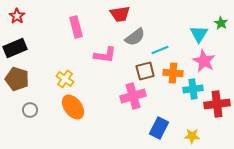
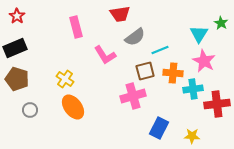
pink L-shape: rotated 50 degrees clockwise
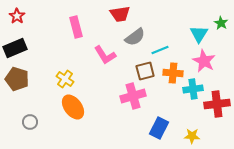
gray circle: moved 12 px down
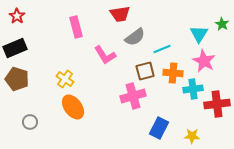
green star: moved 1 px right, 1 px down
cyan line: moved 2 px right, 1 px up
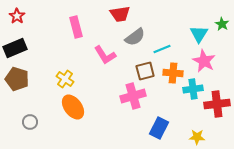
yellow star: moved 5 px right, 1 px down
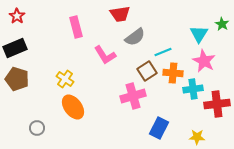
cyan line: moved 1 px right, 3 px down
brown square: moved 2 px right; rotated 18 degrees counterclockwise
gray circle: moved 7 px right, 6 px down
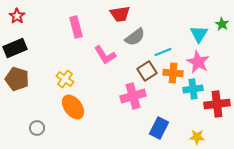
pink star: moved 6 px left, 1 px down
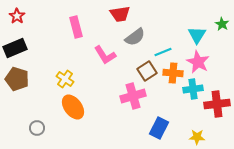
cyan triangle: moved 2 px left, 1 px down
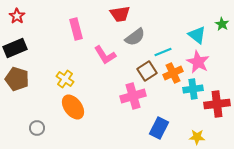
pink rectangle: moved 2 px down
cyan triangle: rotated 24 degrees counterclockwise
orange cross: rotated 30 degrees counterclockwise
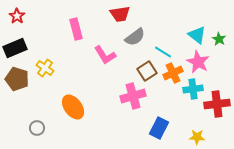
green star: moved 3 px left, 15 px down
cyan line: rotated 54 degrees clockwise
yellow cross: moved 20 px left, 11 px up
